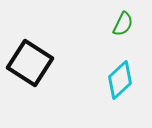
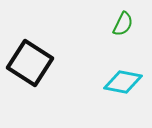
cyan diamond: moved 3 px right, 2 px down; rotated 54 degrees clockwise
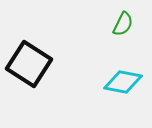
black square: moved 1 px left, 1 px down
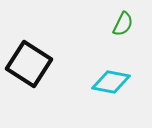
cyan diamond: moved 12 px left
